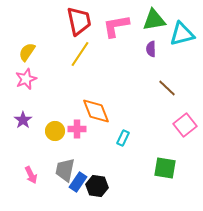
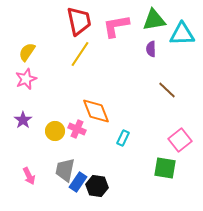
cyan triangle: rotated 12 degrees clockwise
brown line: moved 2 px down
pink square: moved 5 px left, 15 px down
pink cross: rotated 24 degrees clockwise
pink arrow: moved 2 px left, 1 px down
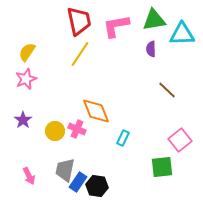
green square: moved 3 px left, 1 px up; rotated 15 degrees counterclockwise
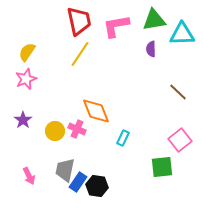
brown line: moved 11 px right, 2 px down
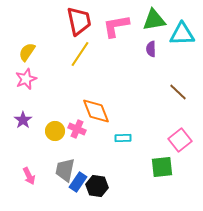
cyan rectangle: rotated 63 degrees clockwise
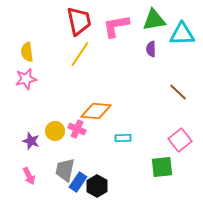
yellow semicircle: rotated 42 degrees counterclockwise
pink star: rotated 10 degrees clockwise
orange diamond: rotated 64 degrees counterclockwise
purple star: moved 8 px right, 21 px down; rotated 18 degrees counterclockwise
black hexagon: rotated 20 degrees clockwise
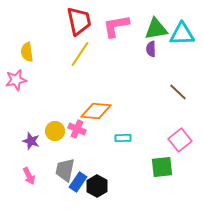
green triangle: moved 2 px right, 9 px down
pink star: moved 10 px left, 1 px down
